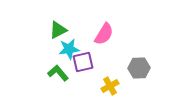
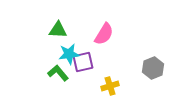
green triangle: rotated 30 degrees clockwise
cyan star: moved 5 px down
gray hexagon: moved 14 px right; rotated 20 degrees counterclockwise
yellow cross: rotated 12 degrees clockwise
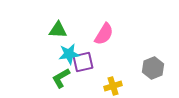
green L-shape: moved 3 px right, 5 px down; rotated 80 degrees counterclockwise
yellow cross: moved 3 px right
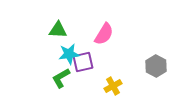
gray hexagon: moved 3 px right, 2 px up; rotated 10 degrees counterclockwise
yellow cross: rotated 12 degrees counterclockwise
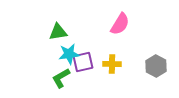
green triangle: moved 2 px down; rotated 12 degrees counterclockwise
pink semicircle: moved 16 px right, 10 px up
yellow cross: moved 1 px left, 22 px up; rotated 30 degrees clockwise
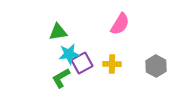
purple square: moved 1 px left, 1 px down; rotated 15 degrees counterclockwise
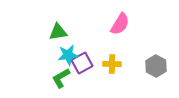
cyan star: moved 1 px left, 1 px down
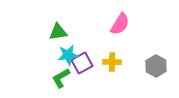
yellow cross: moved 2 px up
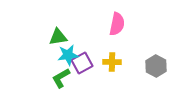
pink semicircle: moved 3 px left; rotated 20 degrees counterclockwise
green triangle: moved 5 px down
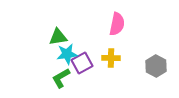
cyan star: moved 1 px left, 1 px up
yellow cross: moved 1 px left, 4 px up
